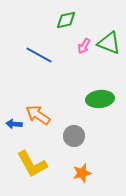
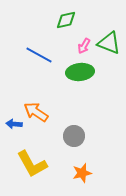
green ellipse: moved 20 px left, 27 px up
orange arrow: moved 2 px left, 3 px up
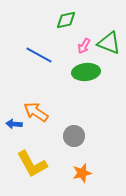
green ellipse: moved 6 px right
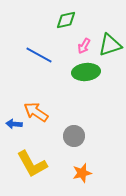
green triangle: moved 1 px right, 2 px down; rotated 40 degrees counterclockwise
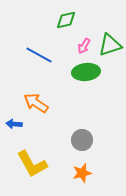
orange arrow: moved 9 px up
gray circle: moved 8 px right, 4 px down
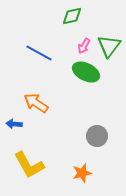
green diamond: moved 6 px right, 4 px up
green triangle: moved 1 px left, 1 px down; rotated 35 degrees counterclockwise
blue line: moved 2 px up
green ellipse: rotated 32 degrees clockwise
gray circle: moved 15 px right, 4 px up
yellow L-shape: moved 3 px left, 1 px down
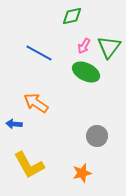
green triangle: moved 1 px down
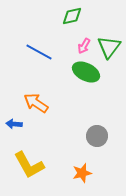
blue line: moved 1 px up
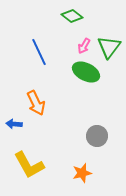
green diamond: rotated 50 degrees clockwise
blue line: rotated 36 degrees clockwise
orange arrow: rotated 150 degrees counterclockwise
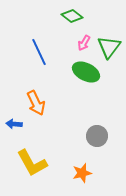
pink arrow: moved 3 px up
yellow L-shape: moved 3 px right, 2 px up
